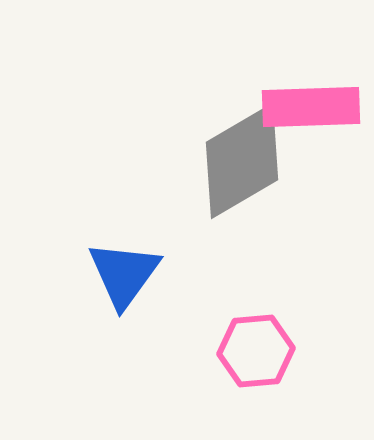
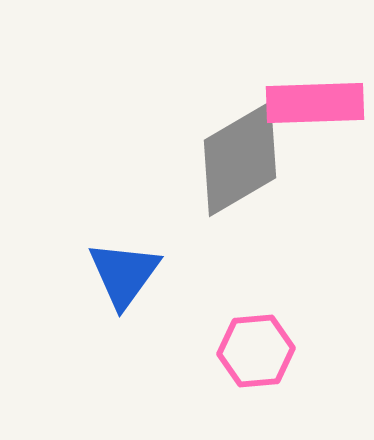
pink rectangle: moved 4 px right, 4 px up
gray diamond: moved 2 px left, 2 px up
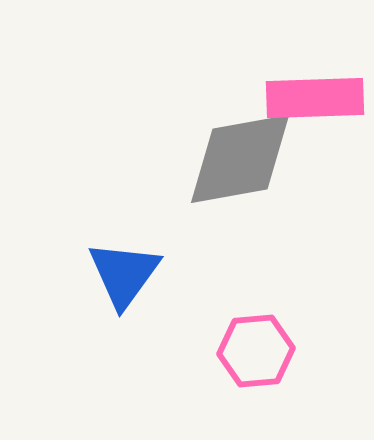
pink rectangle: moved 5 px up
gray diamond: rotated 20 degrees clockwise
